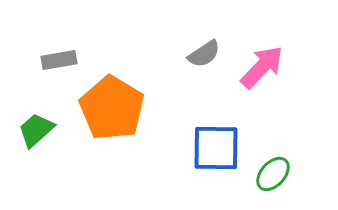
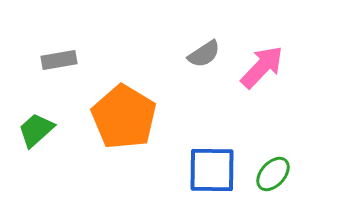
orange pentagon: moved 12 px right, 9 px down
blue square: moved 4 px left, 22 px down
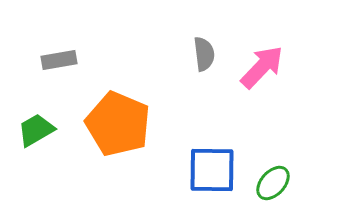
gray semicircle: rotated 64 degrees counterclockwise
orange pentagon: moved 6 px left, 7 px down; rotated 8 degrees counterclockwise
green trapezoid: rotated 12 degrees clockwise
green ellipse: moved 9 px down
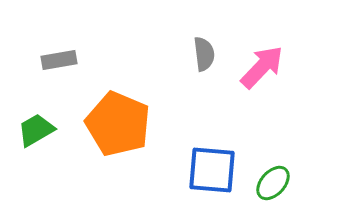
blue square: rotated 4 degrees clockwise
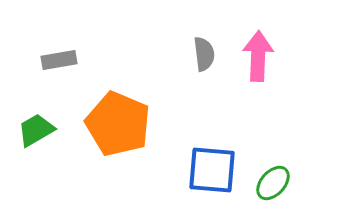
pink arrow: moved 4 px left, 11 px up; rotated 42 degrees counterclockwise
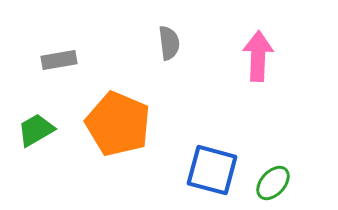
gray semicircle: moved 35 px left, 11 px up
blue square: rotated 10 degrees clockwise
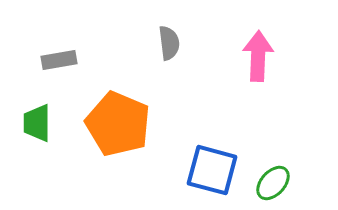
green trapezoid: moved 1 px right, 7 px up; rotated 60 degrees counterclockwise
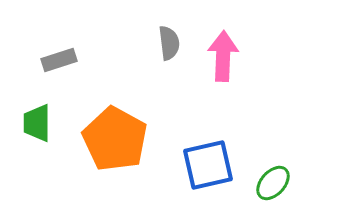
pink arrow: moved 35 px left
gray rectangle: rotated 8 degrees counterclockwise
orange pentagon: moved 3 px left, 15 px down; rotated 6 degrees clockwise
blue square: moved 4 px left, 5 px up; rotated 28 degrees counterclockwise
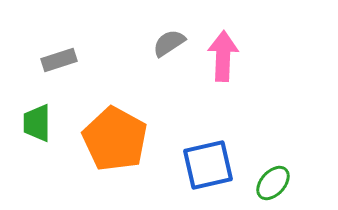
gray semicircle: rotated 116 degrees counterclockwise
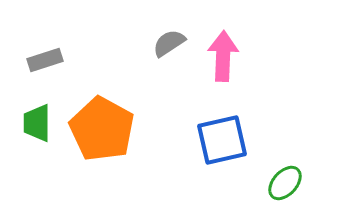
gray rectangle: moved 14 px left
orange pentagon: moved 13 px left, 10 px up
blue square: moved 14 px right, 25 px up
green ellipse: moved 12 px right
